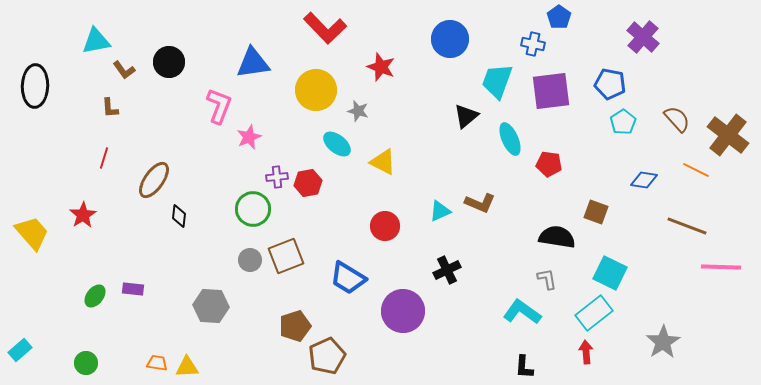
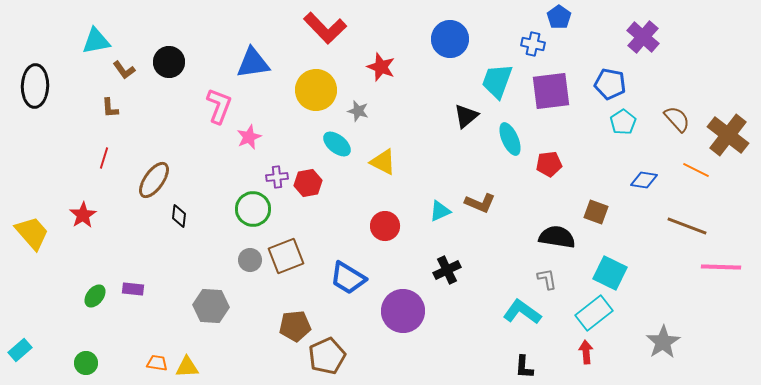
red pentagon at (549, 164): rotated 15 degrees counterclockwise
brown pentagon at (295, 326): rotated 12 degrees clockwise
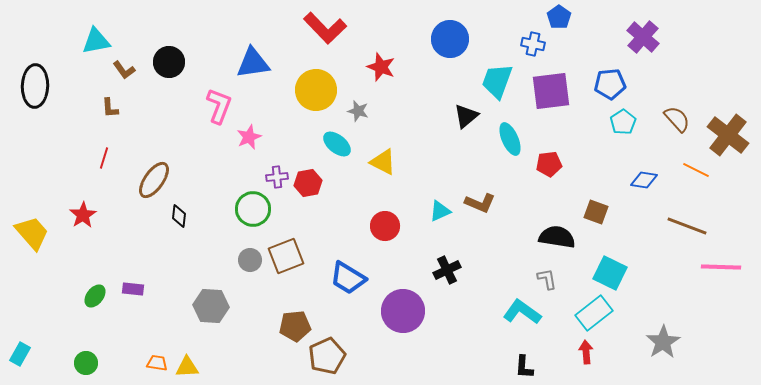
blue pentagon at (610, 84): rotated 16 degrees counterclockwise
cyan rectangle at (20, 350): moved 4 px down; rotated 20 degrees counterclockwise
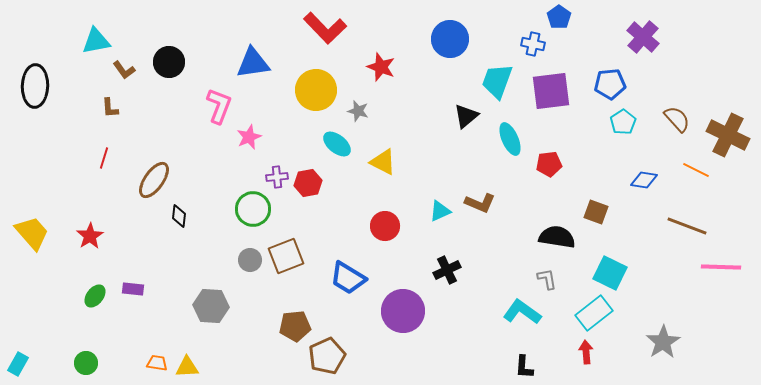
brown cross at (728, 135): rotated 12 degrees counterclockwise
red star at (83, 215): moved 7 px right, 21 px down
cyan rectangle at (20, 354): moved 2 px left, 10 px down
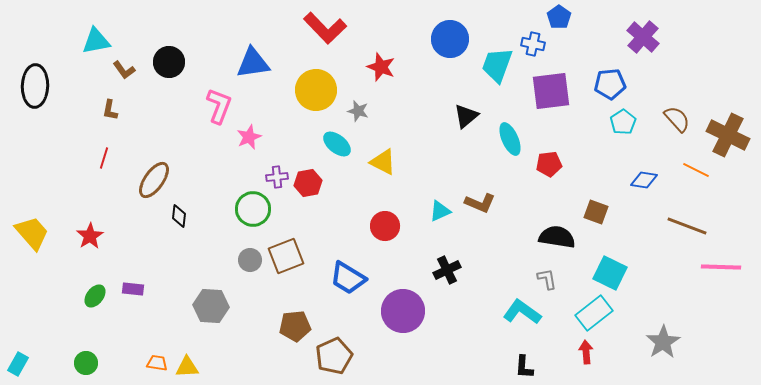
cyan trapezoid at (497, 81): moved 16 px up
brown L-shape at (110, 108): moved 2 px down; rotated 15 degrees clockwise
brown pentagon at (327, 356): moved 7 px right
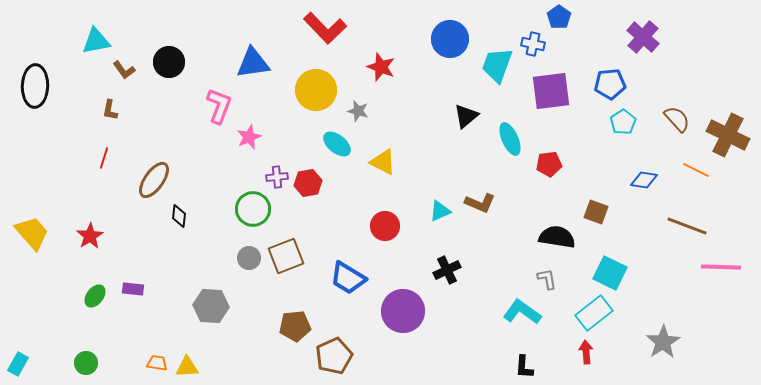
gray circle at (250, 260): moved 1 px left, 2 px up
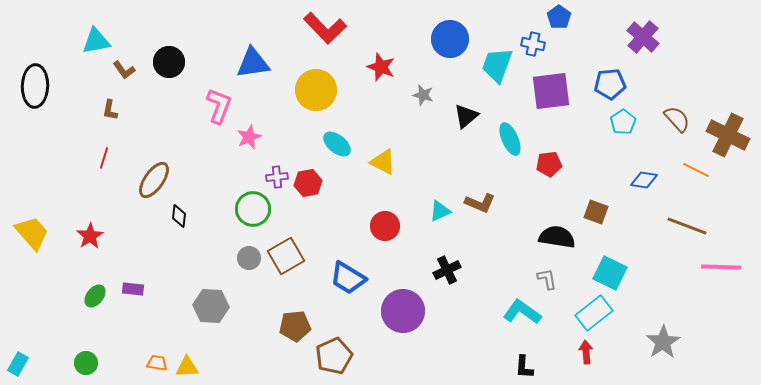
gray star at (358, 111): moved 65 px right, 16 px up
brown square at (286, 256): rotated 9 degrees counterclockwise
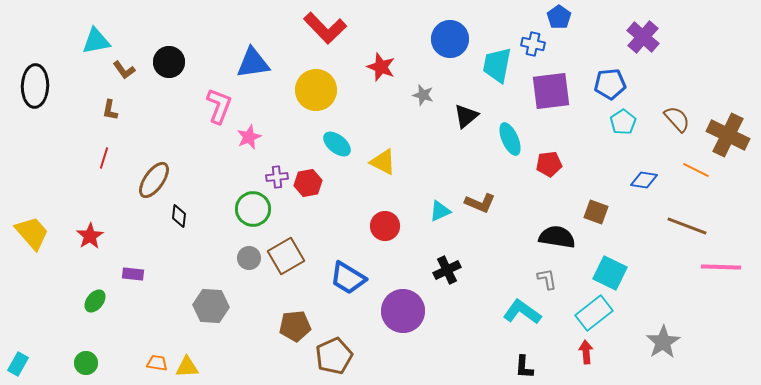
cyan trapezoid at (497, 65): rotated 9 degrees counterclockwise
purple rectangle at (133, 289): moved 15 px up
green ellipse at (95, 296): moved 5 px down
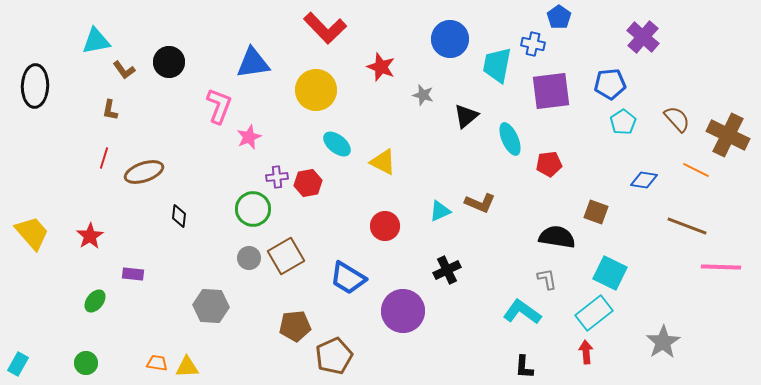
brown ellipse at (154, 180): moved 10 px left, 8 px up; rotated 36 degrees clockwise
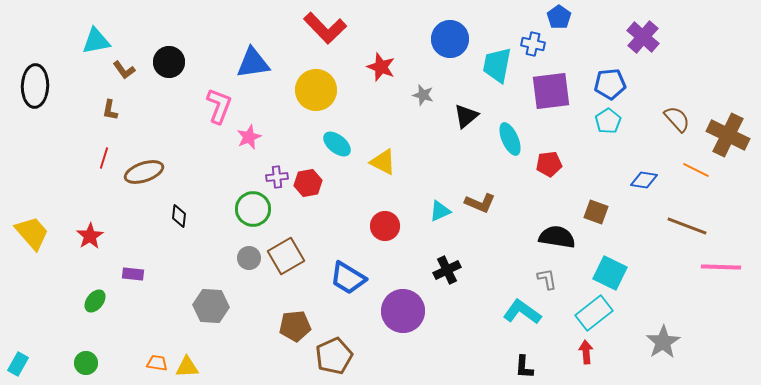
cyan pentagon at (623, 122): moved 15 px left, 1 px up
